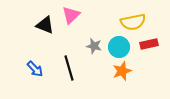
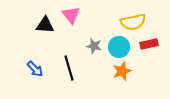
pink triangle: rotated 24 degrees counterclockwise
black triangle: rotated 18 degrees counterclockwise
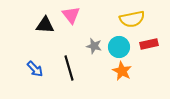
yellow semicircle: moved 1 px left, 3 px up
orange star: rotated 24 degrees counterclockwise
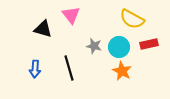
yellow semicircle: rotated 40 degrees clockwise
black triangle: moved 2 px left, 4 px down; rotated 12 degrees clockwise
blue arrow: rotated 48 degrees clockwise
